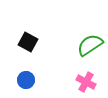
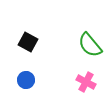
green semicircle: rotated 96 degrees counterclockwise
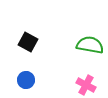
green semicircle: rotated 140 degrees clockwise
pink cross: moved 3 px down
